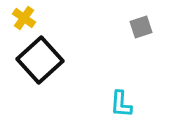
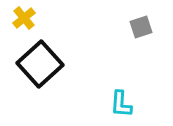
yellow cross: rotated 15 degrees clockwise
black square: moved 4 px down
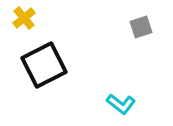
black square: moved 4 px right, 1 px down; rotated 15 degrees clockwise
cyan L-shape: rotated 56 degrees counterclockwise
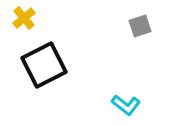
gray square: moved 1 px left, 1 px up
cyan L-shape: moved 5 px right, 1 px down
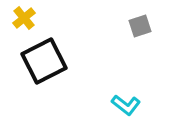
black square: moved 4 px up
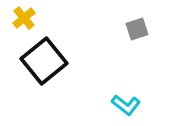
gray square: moved 3 px left, 3 px down
black square: rotated 12 degrees counterclockwise
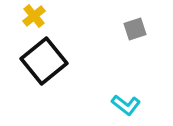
yellow cross: moved 10 px right, 2 px up
gray square: moved 2 px left
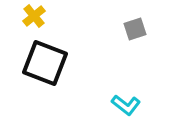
black square: moved 1 px right, 2 px down; rotated 30 degrees counterclockwise
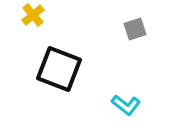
yellow cross: moved 1 px left, 1 px up
black square: moved 14 px right, 6 px down
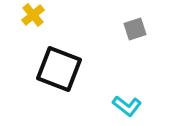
cyan L-shape: moved 1 px right, 1 px down
